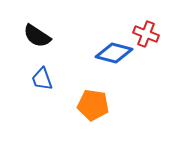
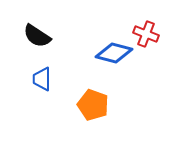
blue trapezoid: rotated 20 degrees clockwise
orange pentagon: rotated 12 degrees clockwise
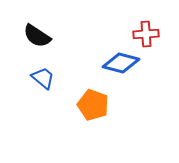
red cross: rotated 25 degrees counterclockwise
blue diamond: moved 7 px right, 10 px down
blue trapezoid: moved 1 px right, 1 px up; rotated 130 degrees clockwise
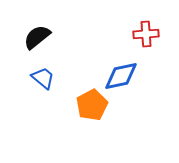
black semicircle: moved 1 px down; rotated 108 degrees clockwise
blue diamond: moved 13 px down; rotated 27 degrees counterclockwise
orange pentagon: moved 1 px left; rotated 24 degrees clockwise
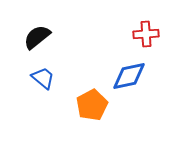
blue diamond: moved 8 px right
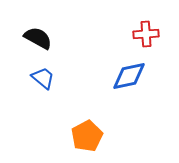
black semicircle: moved 1 px right, 1 px down; rotated 68 degrees clockwise
orange pentagon: moved 5 px left, 31 px down
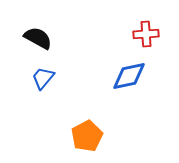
blue trapezoid: rotated 90 degrees counterclockwise
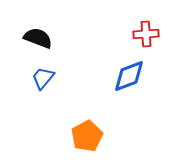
black semicircle: rotated 8 degrees counterclockwise
blue diamond: rotated 9 degrees counterclockwise
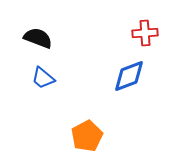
red cross: moved 1 px left, 1 px up
blue trapezoid: rotated 90 degrees counterclockwise
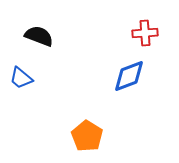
black semicircle: moved 1 px right, 2 px up
blue trapezoid: moved 22 px left
orange pentagon: rotated 12 degrees counterclockwise
